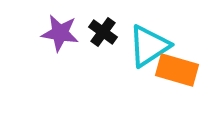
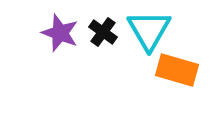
purple star: rotated 12 degrees clockwise
cyan triangle: moved 16 px up; rotated 27 degrees counterclockwise
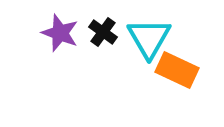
cyan triangle: moved 8 px down
orange rectangle: rotated 9 degrees clockwise
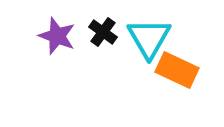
purple star: moved 3 px left, 3 px down
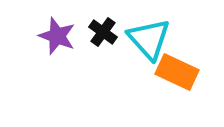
cyan triangle: moved 1 px down; rotated 12 degrees counterclockwise
orange rectangle: moved 2 px down
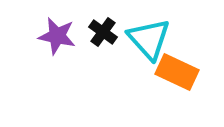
purple star: rotated 9 degrees counterclockwise
